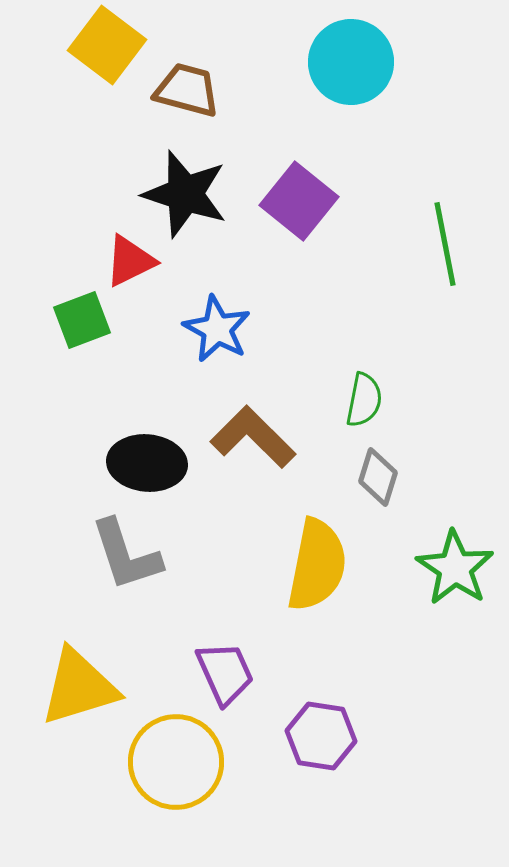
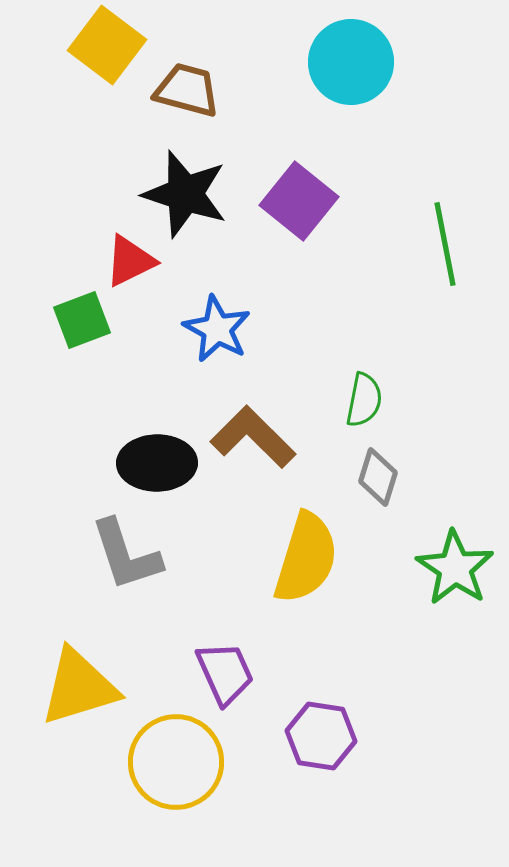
black ellipse: moved 10 px right; rotated 6 degrees counterclockwise
yellow semicircle: moved 11 px left, 7 px up; rotated 6 degrees clockwise
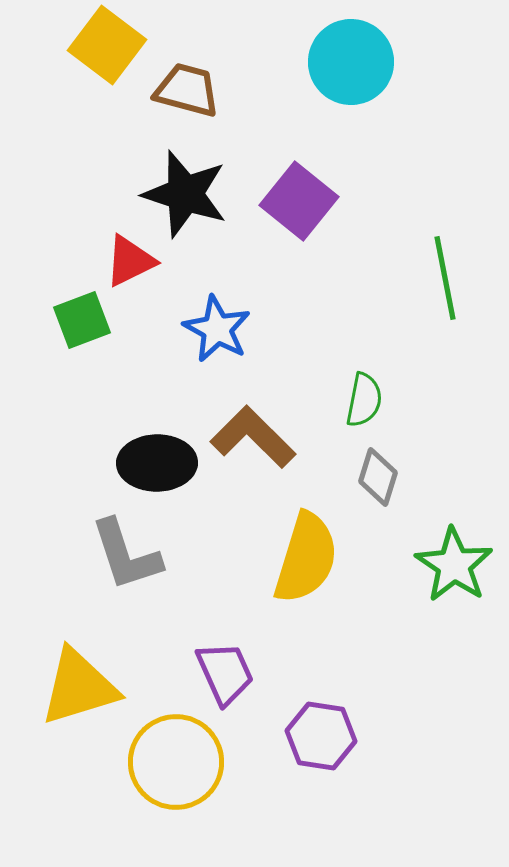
green line: moved 34 px down
green star: moved 1 px left, 3 px up
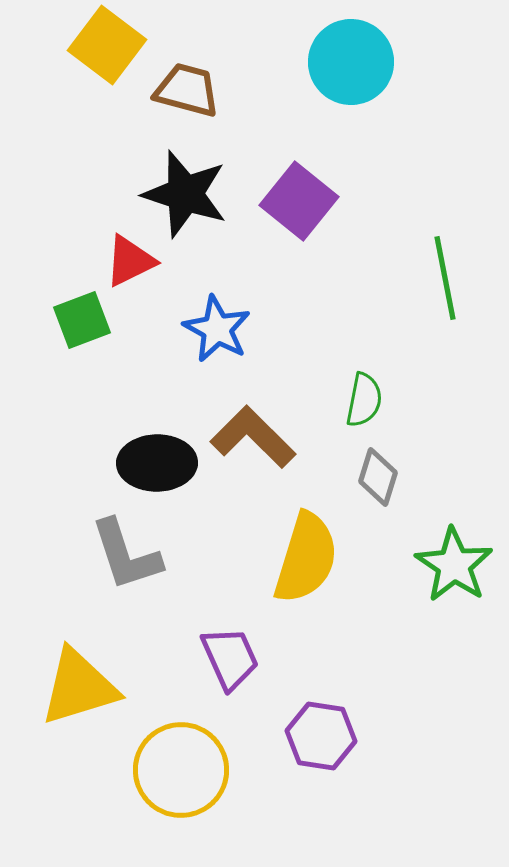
purple trapezoid: moved 5 px right, 15 px up
yellow circle: moved 5 px right, 8 px down
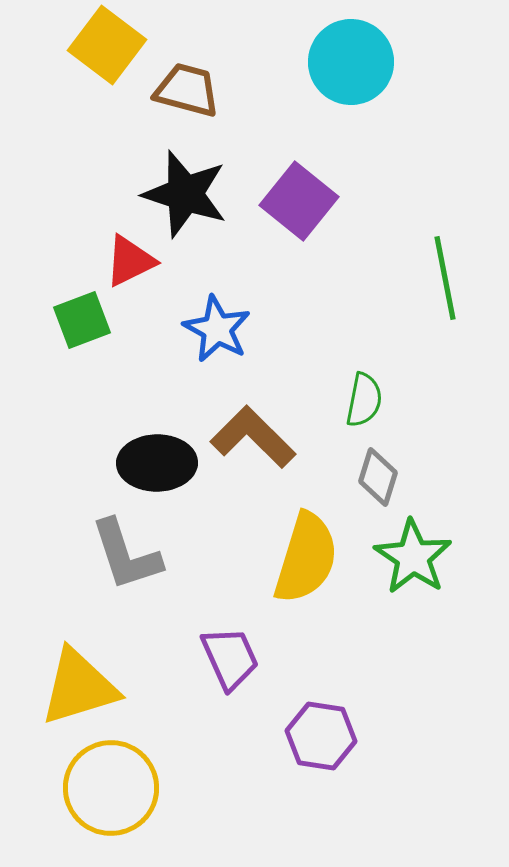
green star: moved 41 px left, 8 px up
yellow circle: moved 70 px left, 18 px down
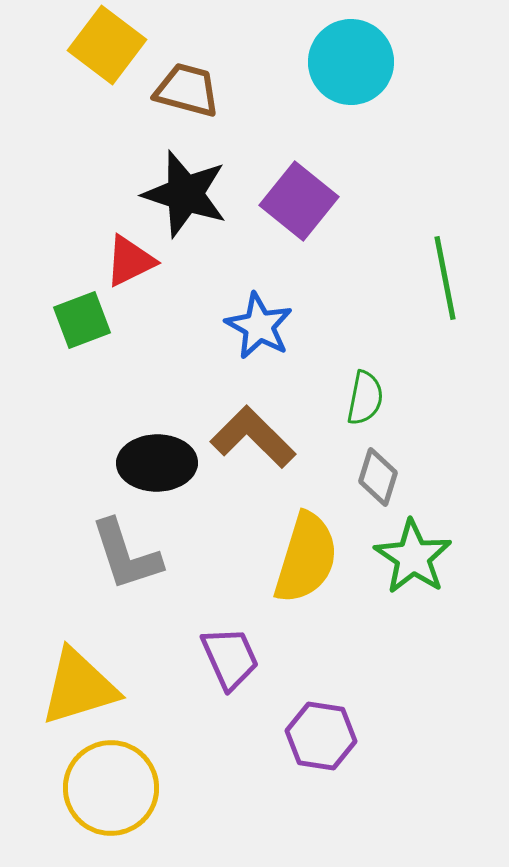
blue star: moved 42 px right, 3 px up
green semicircle: moved 1 px right, 2 px up
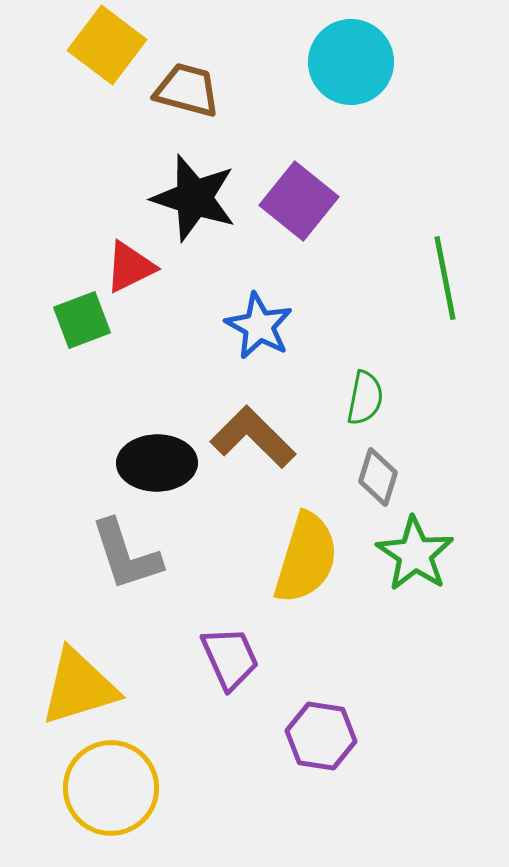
black star: moved 9 px right, 4 px down
red triangle: moved 6 px down
green star: moved 2 px right, 3 px up
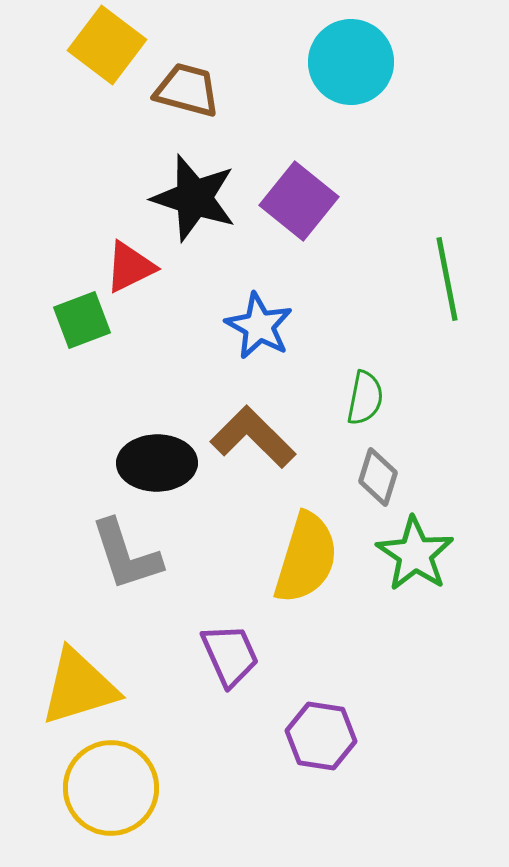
green line: moved 2 px right, 1 px down
purple trapezoid: moved 3 px up
